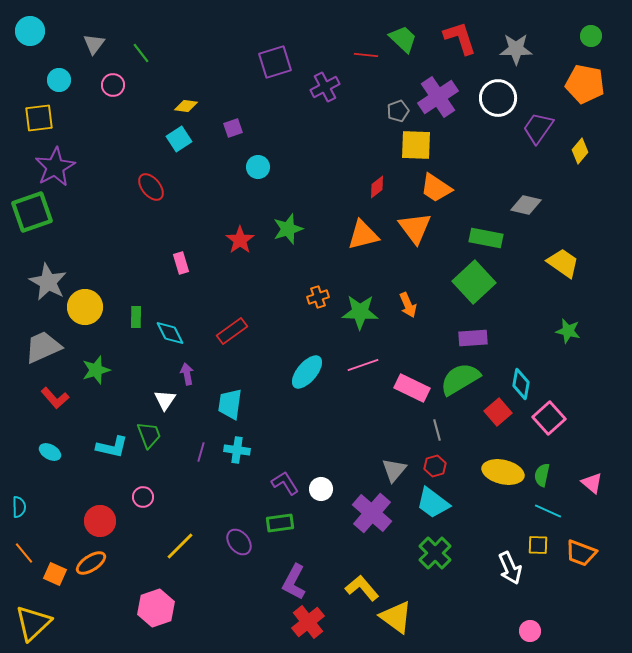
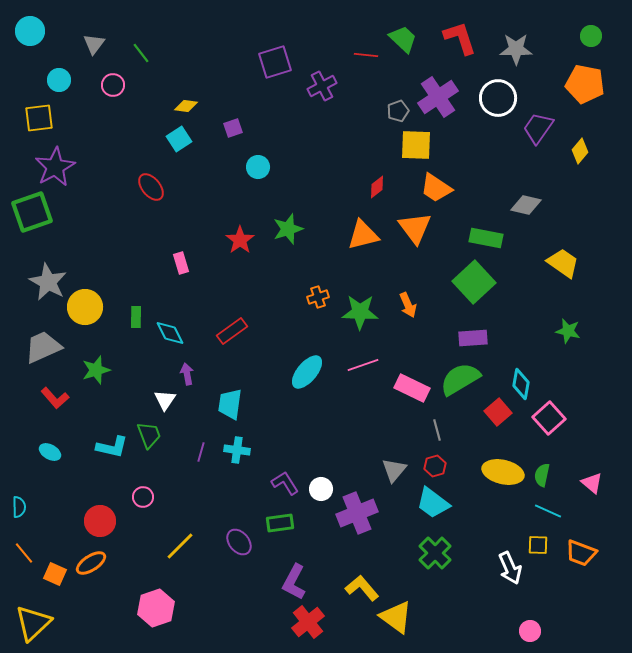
purple cross at (325, 87): moved 3 px left, 1 px up
purple cross at (372, 513): moved 15 px left; rotated 27 degrees clockwise
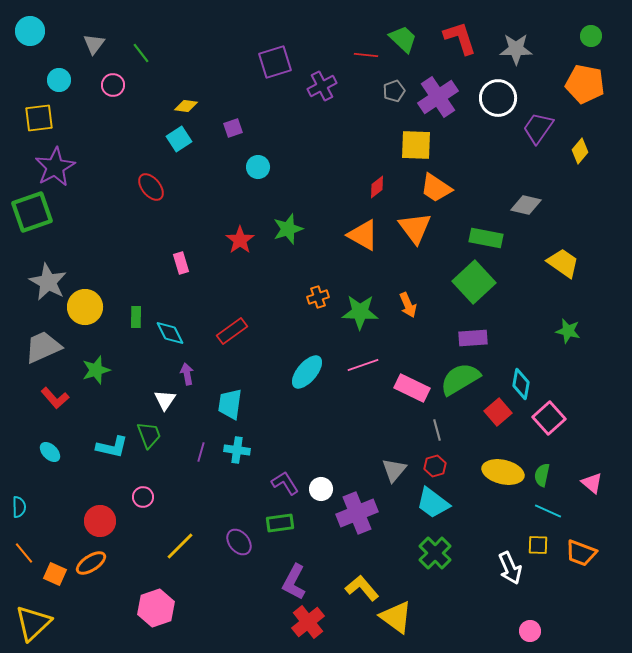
gray pentagon at (398, 111): moved 4 px left, 20 px up
orange triangle at (363, 235): rotated 44 degrees clockwise
cyan ellipse at (50, 452): rotated 15 degrees clockwise
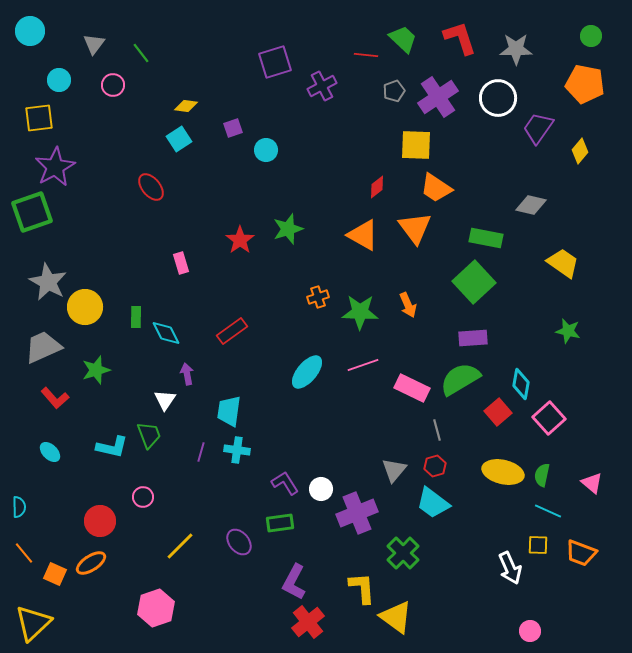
cyan circle at (258, 167): moved 8 px right, 17 px up
gray diamond at (526, 205): moved 5 px right
cyan diamond at (170, 333): moved 4 px left
cyan trapezoid at (230, 404): moved 1 px left, 7 px down
green cross at (435, 553): moved 32 px left
yellow L-shape at (362, 588): rotated 36 degrees clockwise
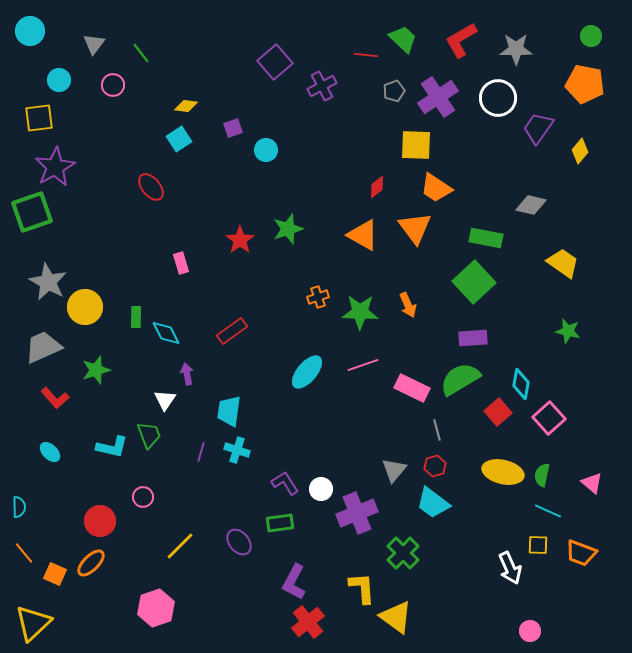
red L-shape at (460, 38): moved 1 px right, 2 px down; rotated 102 degrees counterclockwise
purple square at (275, 62): rotated 24 degrees counterclockwise
cyan cross at (237, 450): rotated 10 degrees clockwise
orange ellipse at (91, 563): rotated 12 degrees counterclockwise
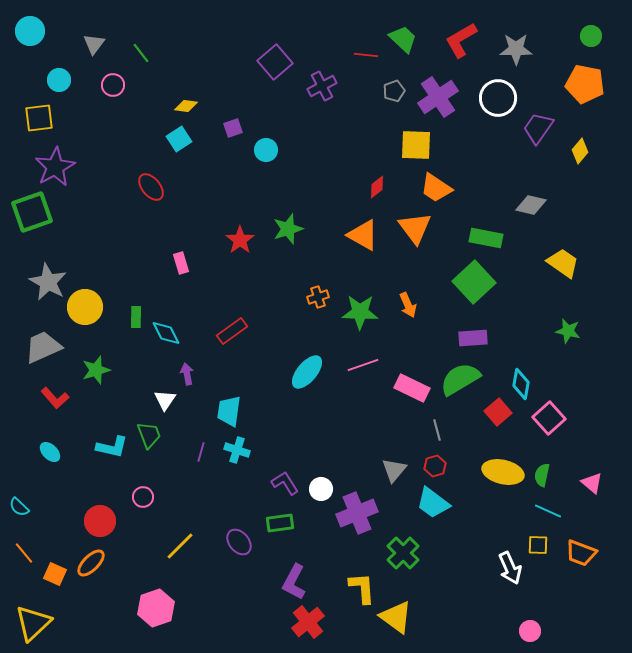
cyan semicircle at (19, 507): rotated 135 degrees clockwise
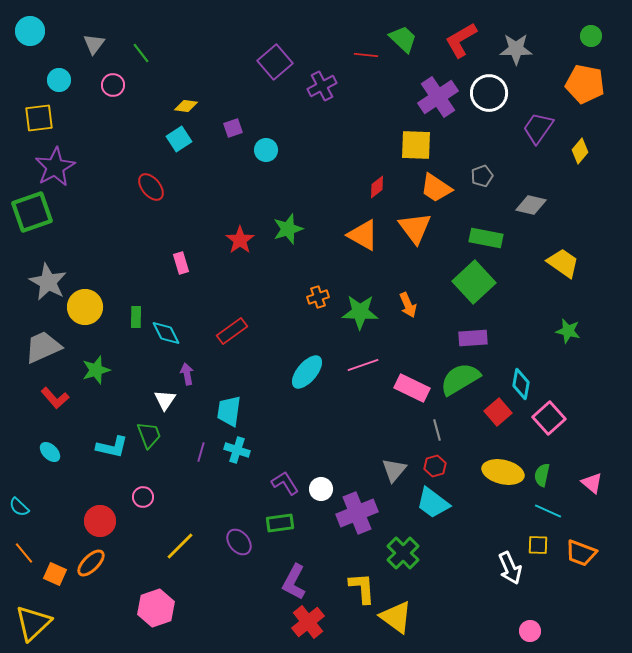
gray pentagon at (394, 91): moved 88 px right, 85 px down
white circle at (498, 98): moved 9 px left, 5 px up
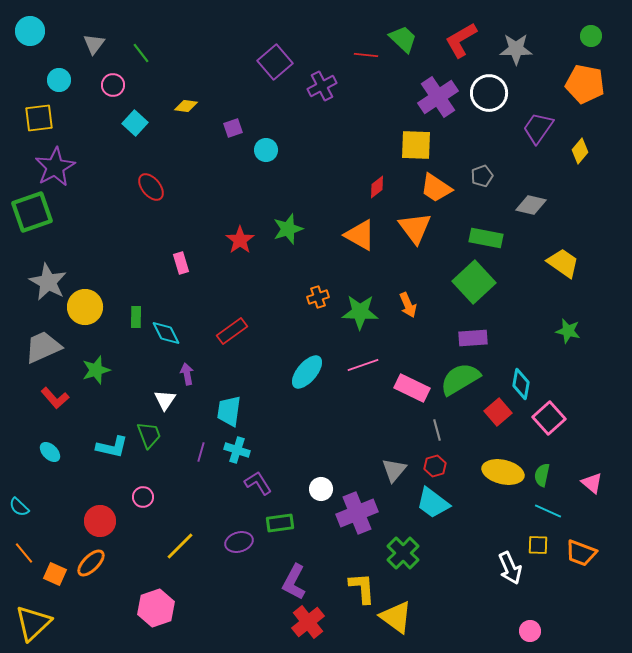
cyan square at (179, 139): moved 44 px left, 16 px up; rotated 15 degrees counterclockwise
orange triangle at (363, 235): moved 3 px left
purple L-shape at (285, 483): moved 27 px left
purple ellipse at (239, 542): rotated 68 degrees counterclockwise
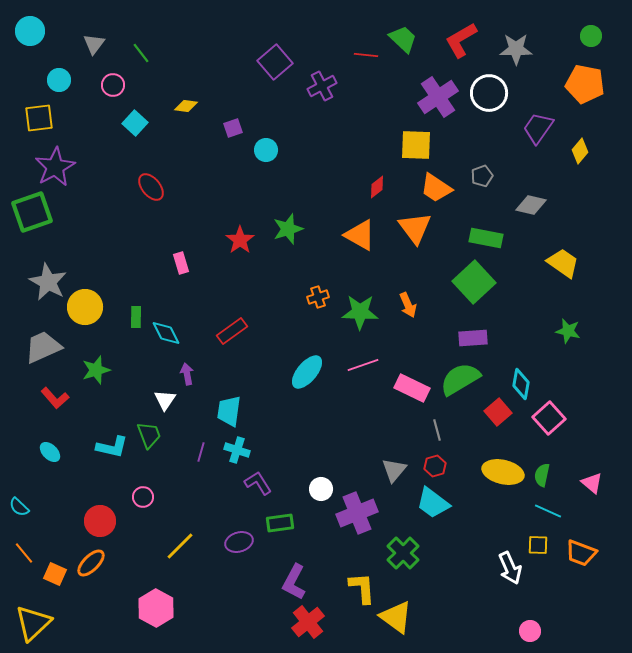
pink hexagon at (156, 608): rotated 12 degrees counterclockwise
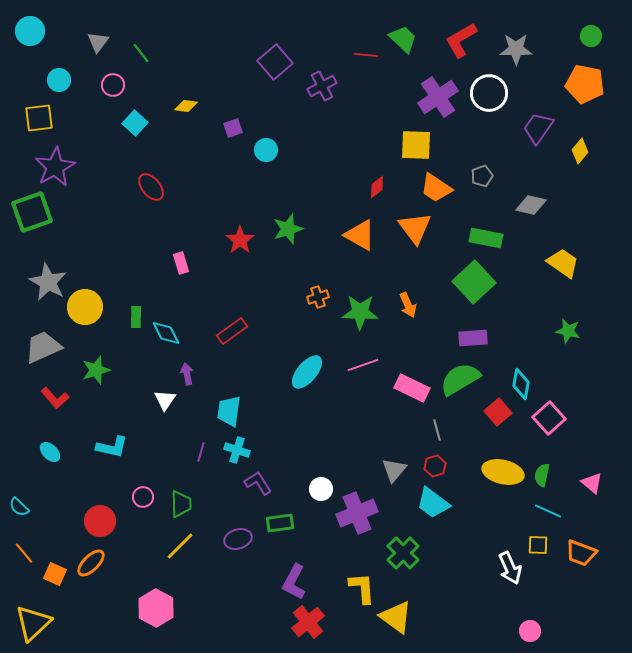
gray triangle at (94, 44): moved 4 px right, 2 px up
green trapezoid at (149, 435): moved 32 px right, 69 px down; rotated 20 degrees clockwise
purple ellipse at (239, 542): moved 1 px left, 3 px up
